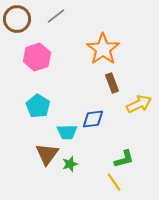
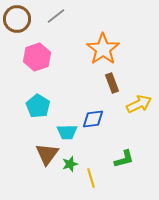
yellow line: moved 23 px left, 4 px up; rotated 18 degrees clockwise
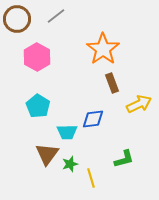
pink hexagon: rotated 12 degrees counterclockwise
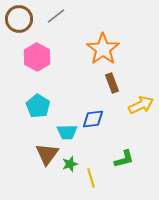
brown circle: moved 2 px right
yellow arrow: moved 2 px right, 1 px down
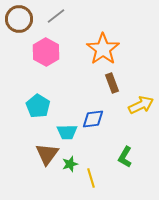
pink hexagon: moved 9 px right, 5 px up
green L-shape: moved 1 px right, 2 px up; rotated 135 degrees clockwise
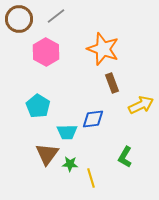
orange star: rotated 16 degrees counterclockwise
green star: rotated 21 degrees clockwise
